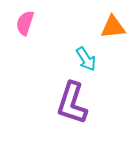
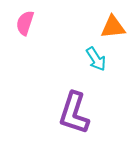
cyan arrow: moved 10 px right
purple L-shape: moved 2 px right, 10 px down
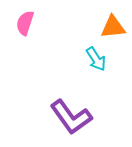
purple L-shape: moved 3 px left, 4 px down; rotated 54 degrees counterclockwise
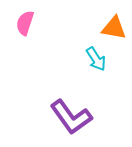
orange triangle: moved 1 px right, 1 px down; rotated 16 degrees clockwise
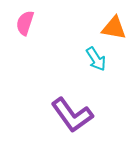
purple L-shape: moved 1 px right, 2 px up
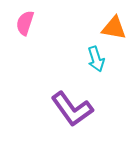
cyan arrow: rotated 15 degrees clockwise
purple L-shape: moved 6 px up
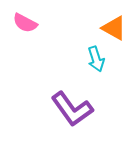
pink semicircle: rotated 80 degrees counterclockwise
orange triangle: rotated 20 degrees clockwise
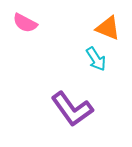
orange triangle: moved 6 px left; rotated 8 degrees counterclockwise
cyan arrow: rotated 15 degrees counterclockwise
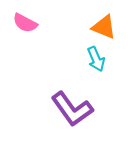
orange triangle: moved 4 px left, 1 px up
cyan arrow: rotated 10 degrees clockwise
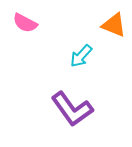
orange triangle: moved 10 px right, 2 px up
cyan arrow: moved 15 px left, 3 px up; rotated 65 degrees clockwise
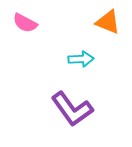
orange triangle: moved 6 px left, 3 px up
cyan arrow: moved 3 px down; rotated 135 degrees counterclockwise
